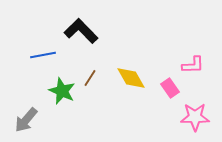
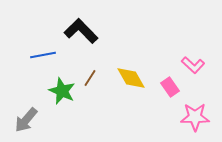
pink L-shape: rotated 45 degrees clockwise
pink rectangle: moved 1 px up
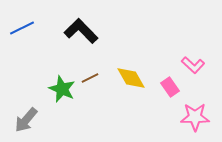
blue line: moved 21 px left, 27 px up; rotated 15 degrees counterclockwise
brown line: rotated 30 degrees clockwise
green star: moved 2 px up
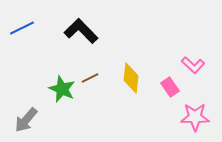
yellow diamond: rotated 36 degrees clockwise
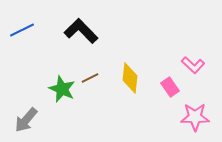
blue line: moved 2 px down
yellow diamond: moved 1 px left
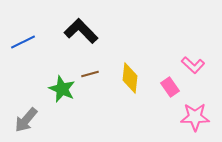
blue line: moved 1 px right, 12 px down
brown line: moved 4 px up; rotated 12 degrees clockwise
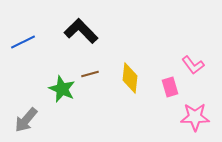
pink L-shape: rotated 10 degrees clockwise
pink rectangle: rotated 18 degrees clockwise
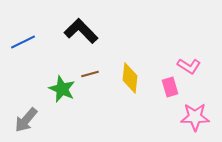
pink L-shape: moved 4 px left, 1 px down; rotated 20 degrees counterclockwise
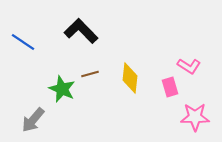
blue line: rotated 60 degrees clockwise
gray arrow: moved 7 px right
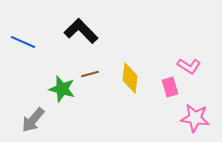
blue line: rotated 10 degrees counterclockwise
green star: rotated 8 degrees counterclockwise
pink star: moved 1 px down; rotated 8 degrees clockwise
